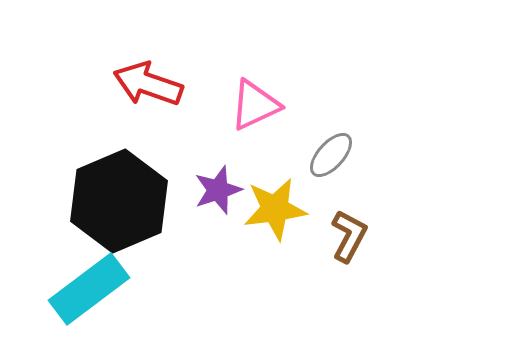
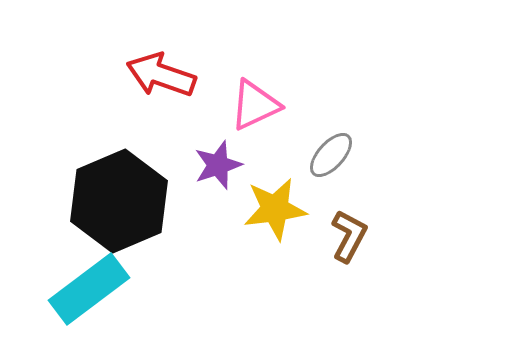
red arrow: moved 13 px right, 9 px up
purple star: moved 25 px up
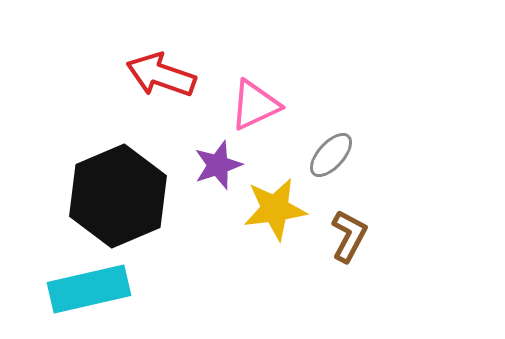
black hexagon: moved 1 px left, 5 px up
cyan rectangle: rotated 24 degrees clockwise
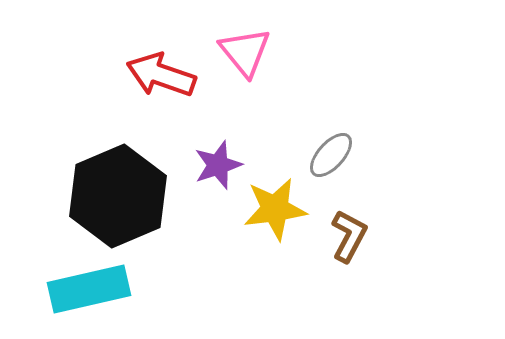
pink triangle: moved 10 px left, 53 px up; rotated 44 degrees counterclockwise
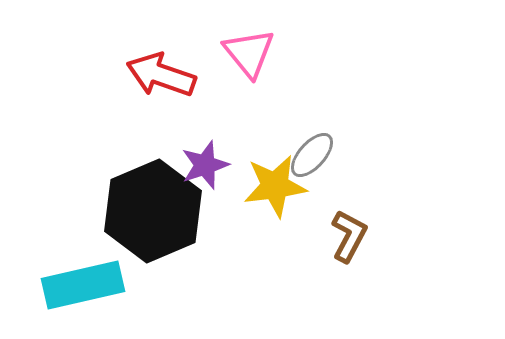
pink triangle: moved 4 px right, 1 px down
gray ellipse: moved 19 px left
purple star: moved 13 px left
black hexagon: moved 35 px right, 15 px down
yellow star: moved 23 px up
cyan rectangle: moved 6 px left, 4 px up
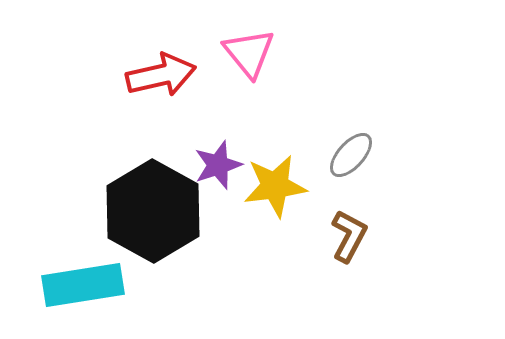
red arrow: rotated 148 degrees clockwise
gray ellipse: moved 39 px right
purple star: moved 13 px right
black hexagon: rotated 8 degrees counterclockwise
cyan rectangle: rotated 4 degrees clockwise
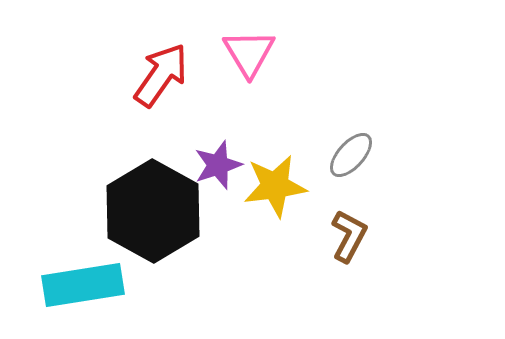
pink triangle: rotated 8 degrees clockwise
red arrow: rotated 42 degrees counterclockwise
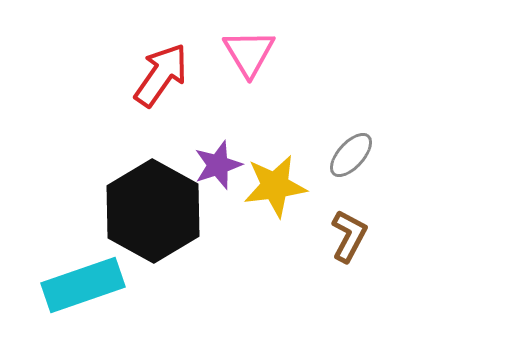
cyan rectangle: rotated 10 degrees counterclockwise
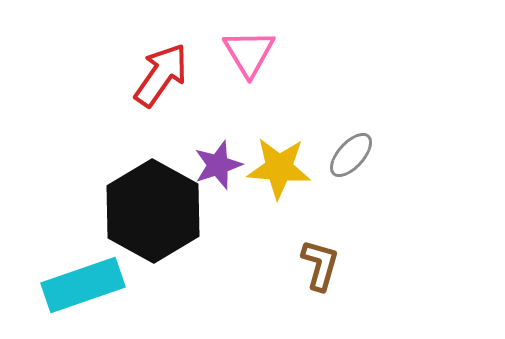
yellow star: moved 4 px right, 18 px up; rotated 12 degrees clockwise
brown L-shape: moved 29 px left, 29 px down; rotated 12 degrees counterclockwise
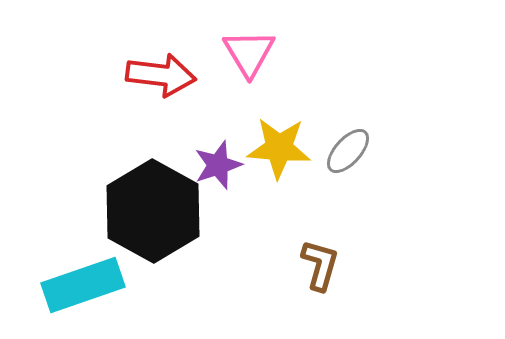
red arrow: rotated 62 degrees clockwise
gray ellipse: moved 3 px left, 4 px up
yellow star: moved 20 px up
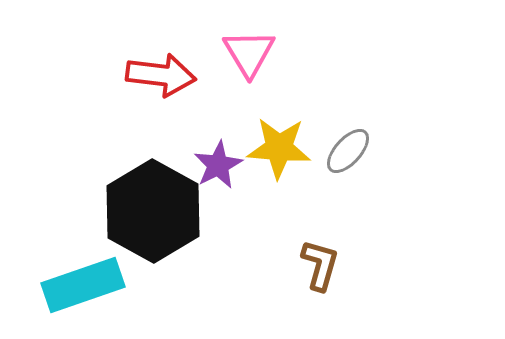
purple star: rotated 9 degrees counterclockwise
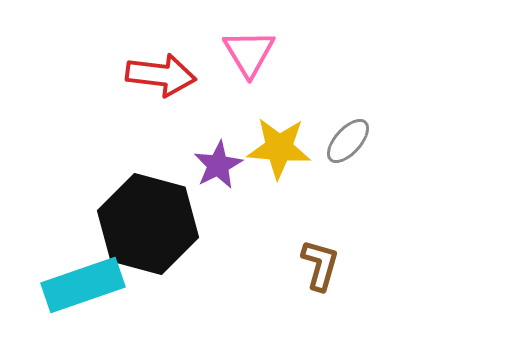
gray ellipse: moved 10 px up
black hexagon: moved 5 px left, 13 px down; rotated 14 degrees counterclockwise
